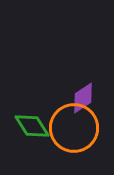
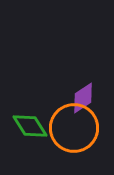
green diamond: moved 2 px left
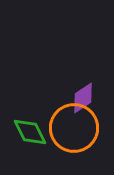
green diamond: moved 6 px down; rotated 6 degrees clockwise
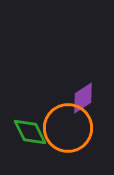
orange circle: moved 6 px left
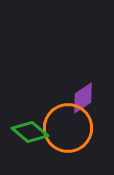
green diamond: rotated 24 degrees counterclockwise
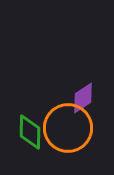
green diamond: rotated 51 degrees clockwise
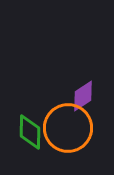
purple diamond: moved 2 px up
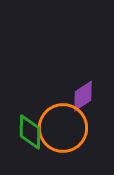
orange circle: moved 5 px left
